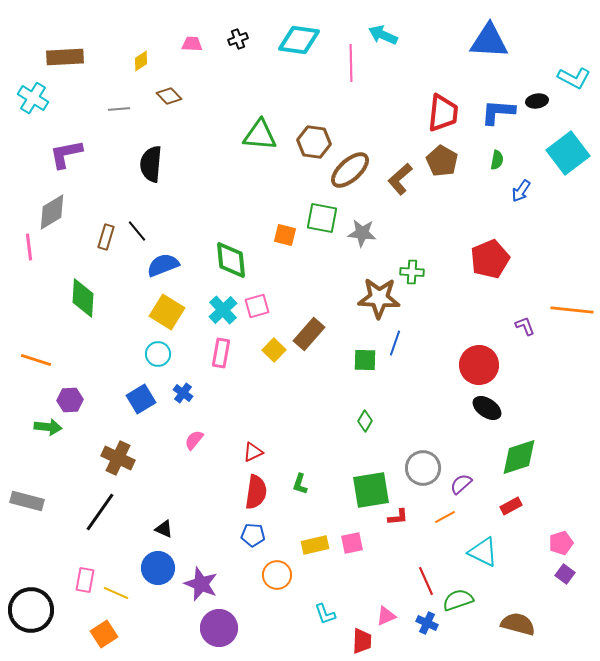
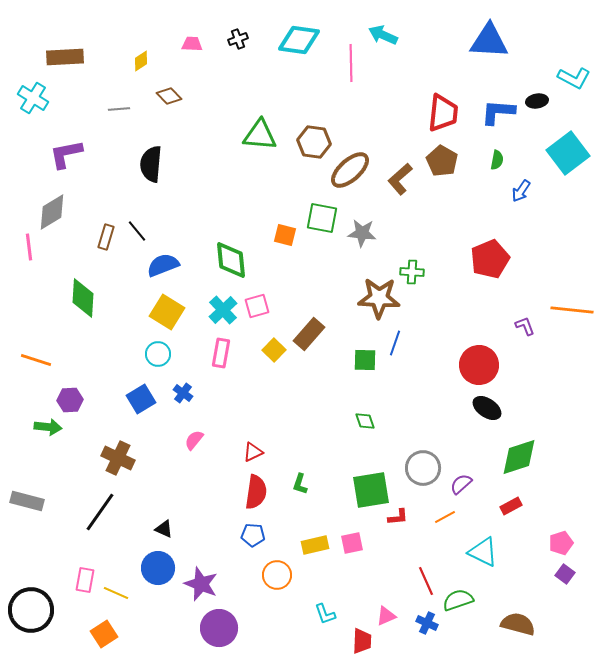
green diamond at (365, 421): rotated 50 degrees counterclockwise
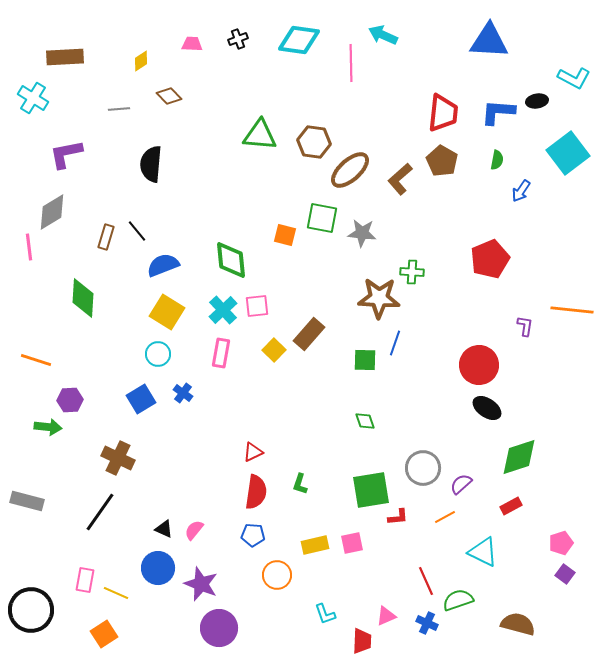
pink square at (257, 306): rotated 10 degrees clockwise
purple L-shape at (525, 326): rotated 30 degrees clockwise
pink semicircle at (194, 440): moved 90 px down
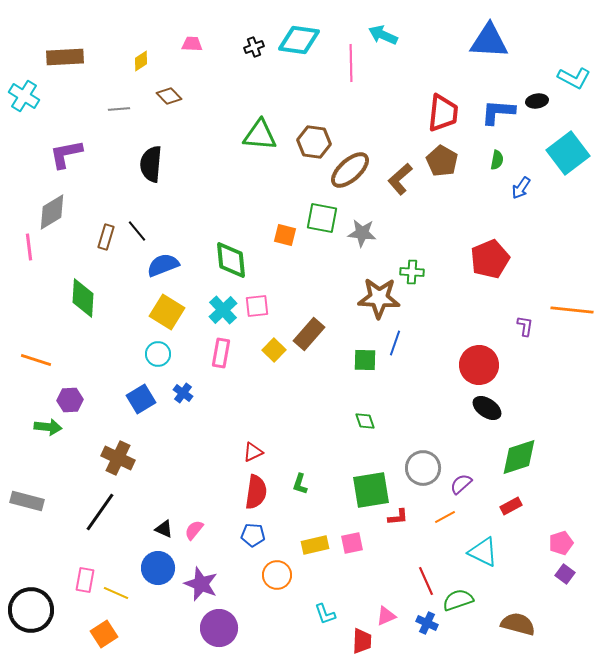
black cross at (238, 39): moved 16 px right, 8 px down
cyan cross at (33, 98): moved 9 px left, 2 px up
blue arrow at (521, 191): moved 3 px up
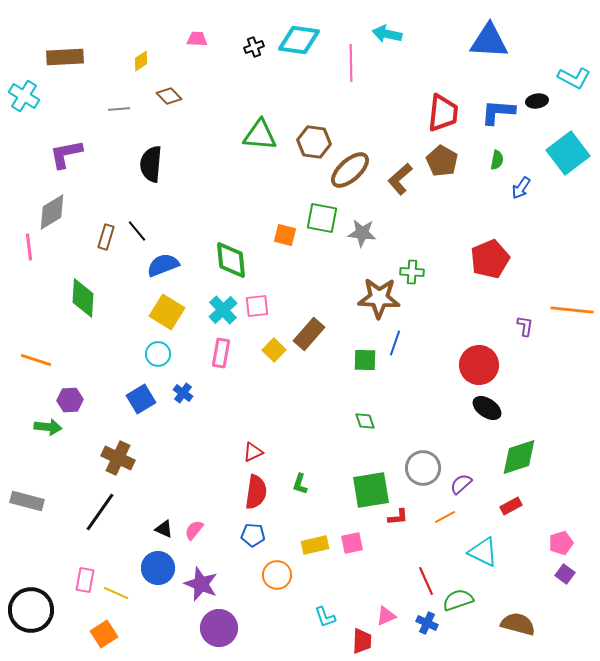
cyan arrow at (383, 35): moved 4 px right, 1 px up; rotated 12 degrees counterclockwise
pink trapezoid at (192, 44): moved 5 px right, 5 px up
cyan L-shape at (325, 614): moved 3 px down
